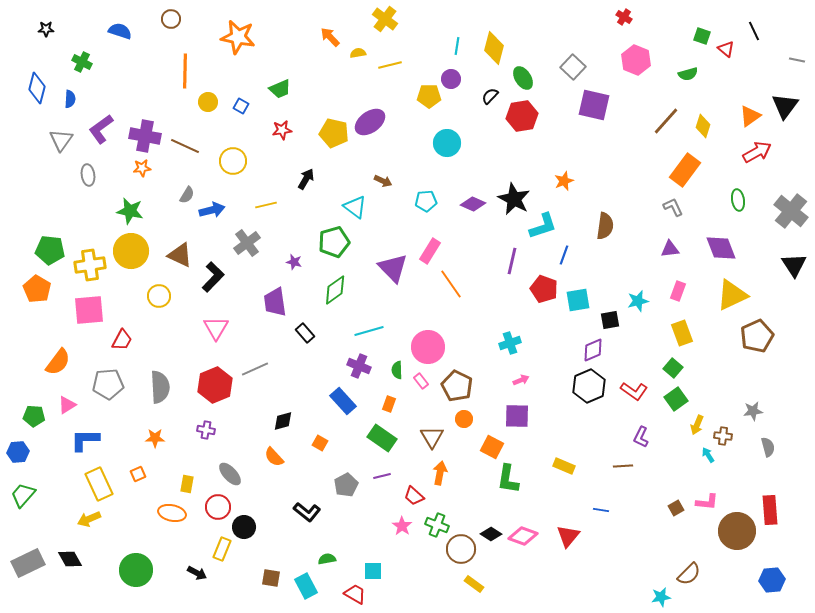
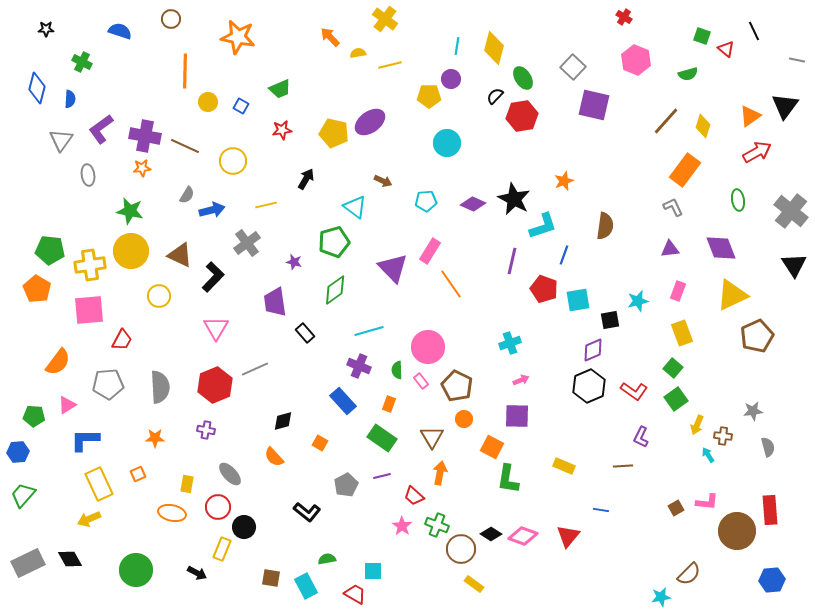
black semicircle at (490, 96): moved 5 px right
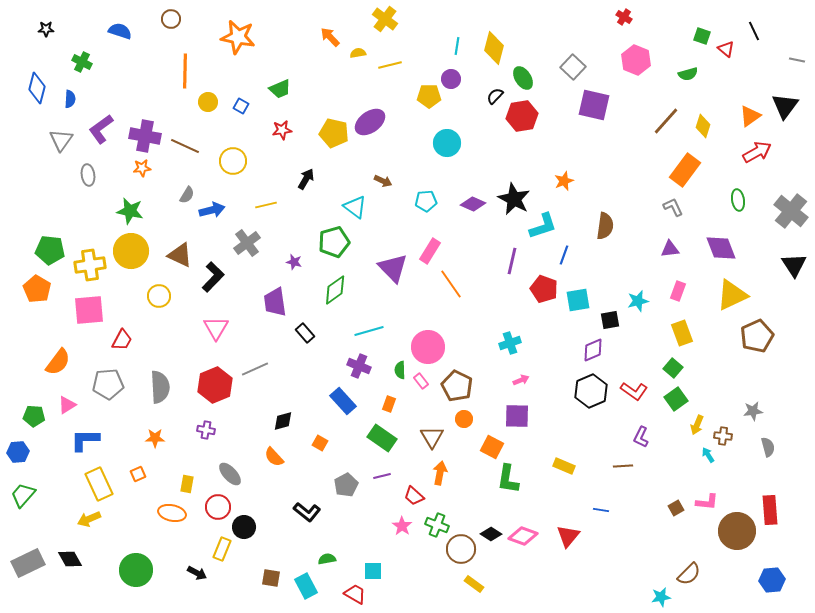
green semicircle at (397, 370): moved 3 px right
black hexagon at (589, 386): moved 2 px right, 5 px down
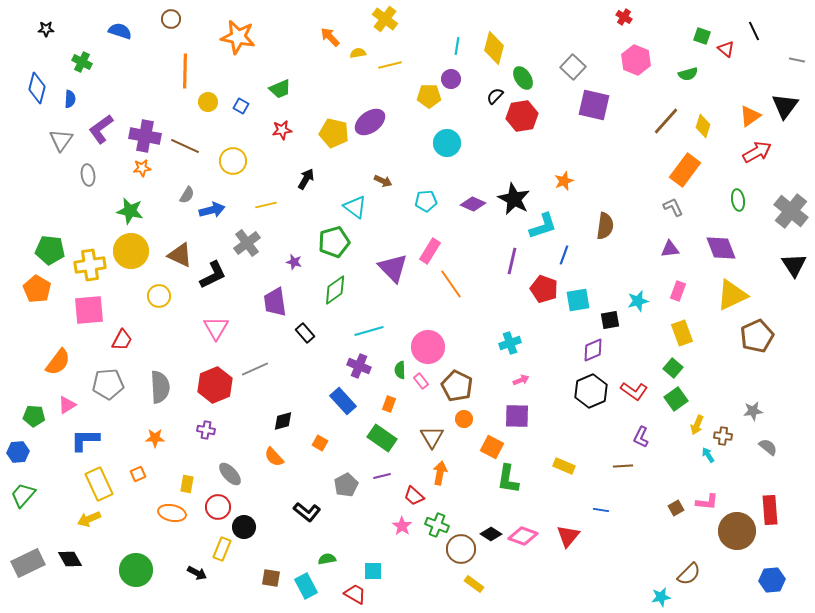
black L-shape at (213, 277): moved 2 px up; rotated 20 degrees clockwise
gray semicircle at (768, 447): rotated 36 degrees counterclockwise
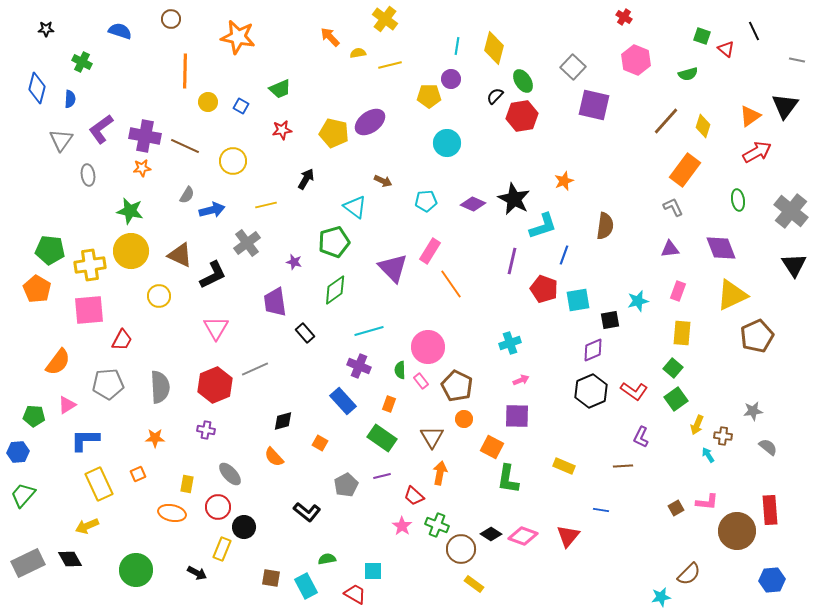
green ellipse at (523, 78): moved 3 px down
yellow rectangle at (682, 333): rotated 25 degrees clockwise
yellow arrow at (89, 519): moved 2 px left, 7 px down
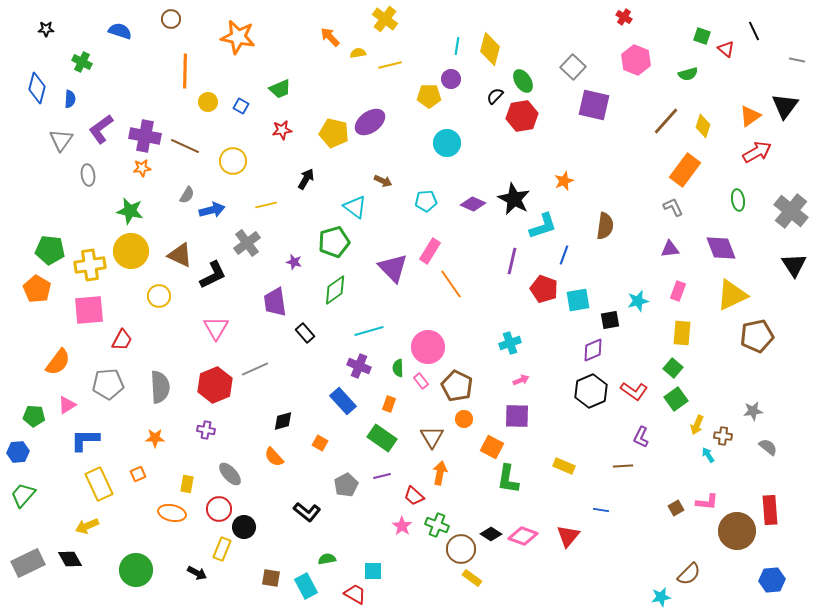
yellow diamond at (494, 48): moved 4 px left, 1 px down
brown pentagon at (757, 336): rotated 12 degrees clockwise
green semicircle at (400, 370): moved 2 px left, 2 px up
red circle at (218, 507): moved 1 px right, 2 px down
yellow rectangle at (474, 584): moved 2 px left, 6 px up
